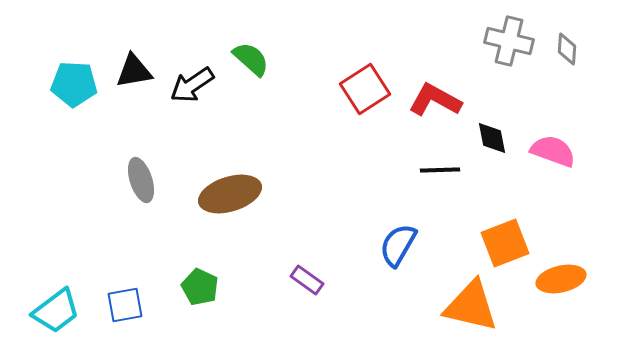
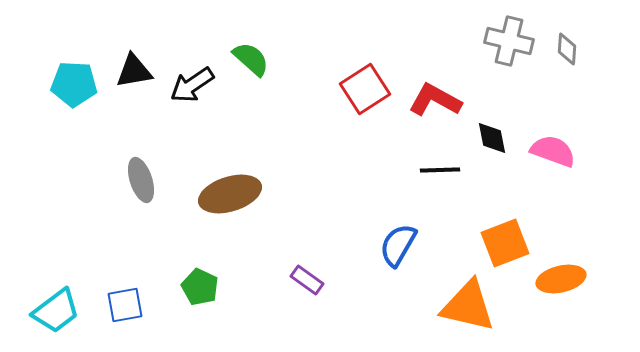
orange triangle: moved 3 px left
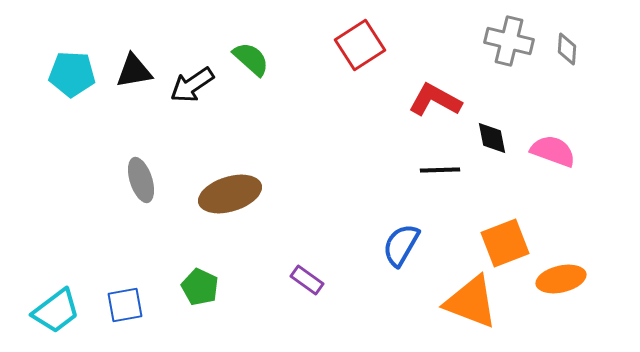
cyan pentagon: moved 2 px left, 10 px up
red square: moved 5 px left, 44 px up
blue semicircle: moved 3 px right
orange triangle: moved 3 px right, 4 px up; rotated 8 degrees clockwise
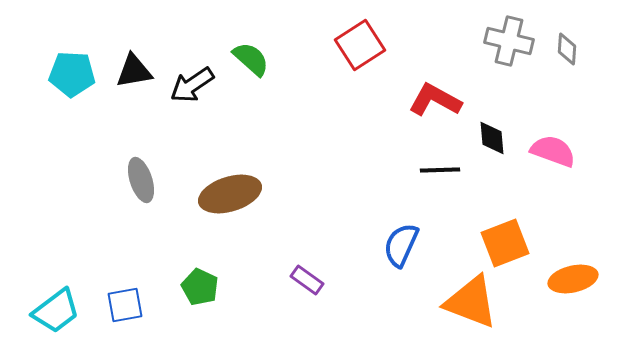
black diamond: rotated 6 degrees clockwise
blue semicircle: rotated 6 degrees counterclockwise
orange ellipse: moved 12 px right
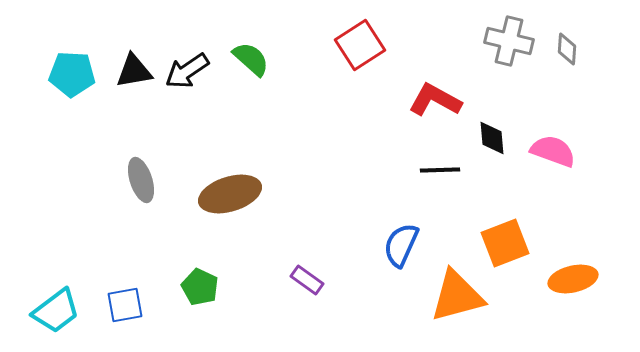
black arrow: moved 5 px left, 14 px up
orange triangle: moved 14 px left, 6 px up; rotated 36 degrees counterclockwise
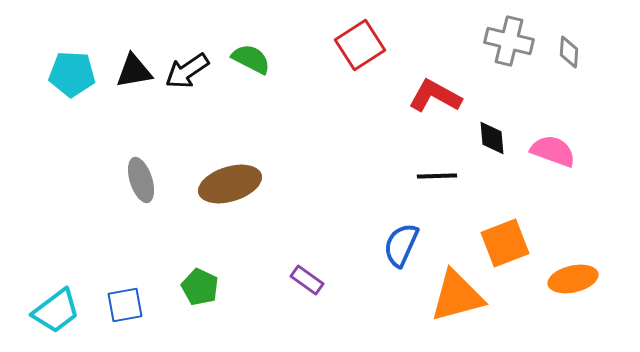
gray diamond: moved 2 px right, 3 px down
green semicircle: rotated 15 degrees counterclockwise
red L-shape: moved 4 px up
black line: moved 3 px left, 6 px down
brown ellipse: moved 10 px up
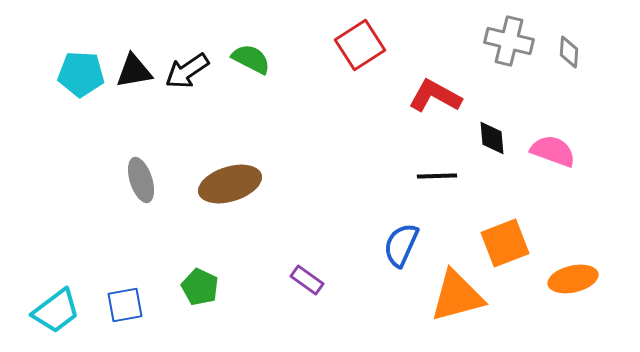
cyan pentagon: moved 9 px right
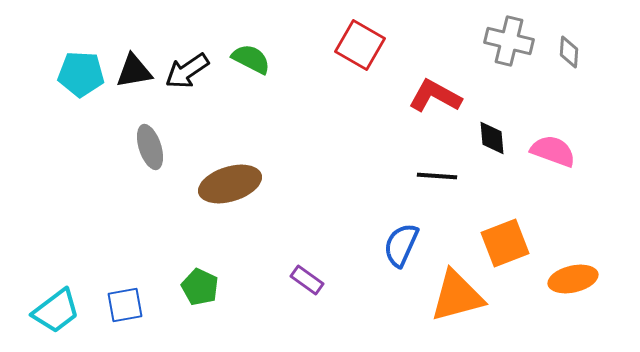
red square: rotated 27 degrees counterclockwise
black line: rotated 6 degrees clockwise
gray ellipse: moved 9 px right, 33 px up
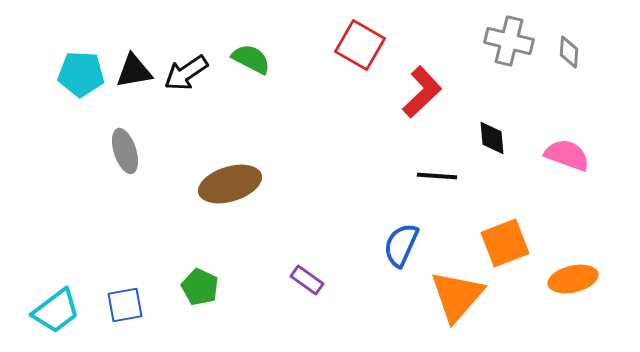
black arrow: moved 1 px left, 2 px down
red L-shape: moved 13 px left, 4 px up; rotated 108 degrees clockwise
gray ellipse: moved 25 px left, 4 px down
pink semicircle: moved 14 px right, 4 px down
orange triangle: rotated 34 degrees counterclockwise
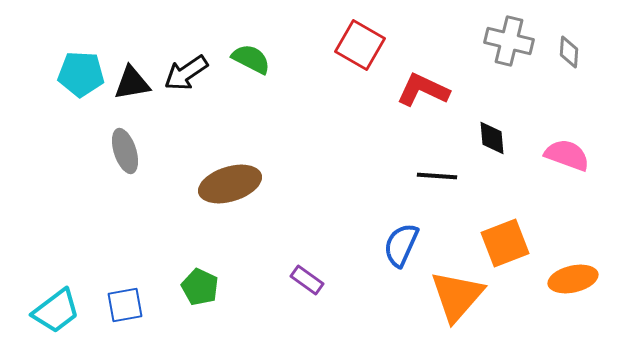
black triangle: moved 2 px left, 12 px down
red L-shape: moved 1 px right, 2 px up; rotated 112 degrees counterclockwise
